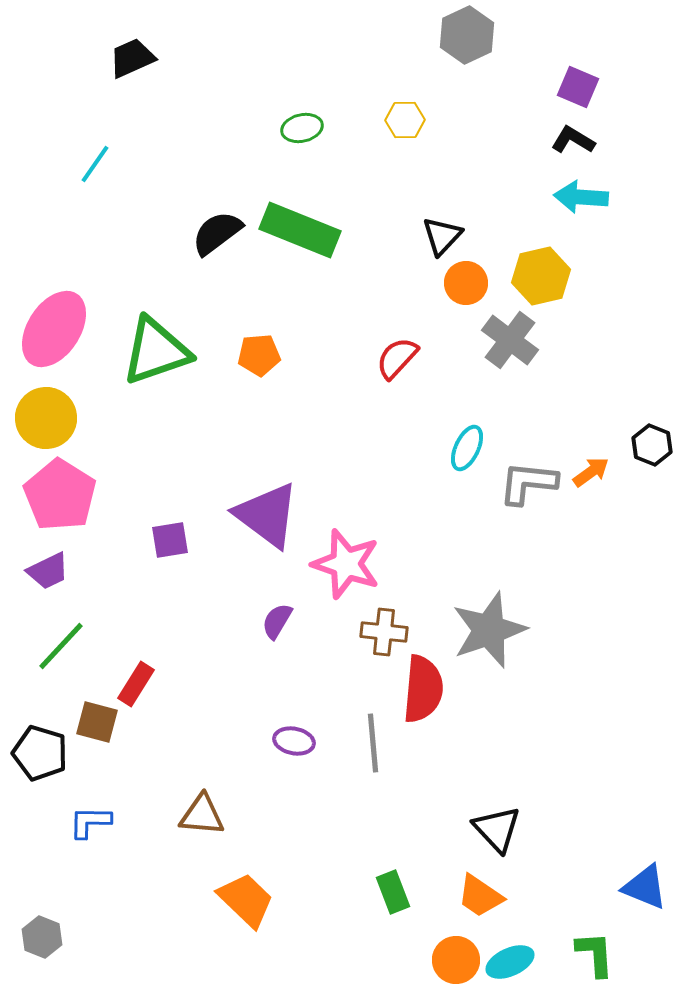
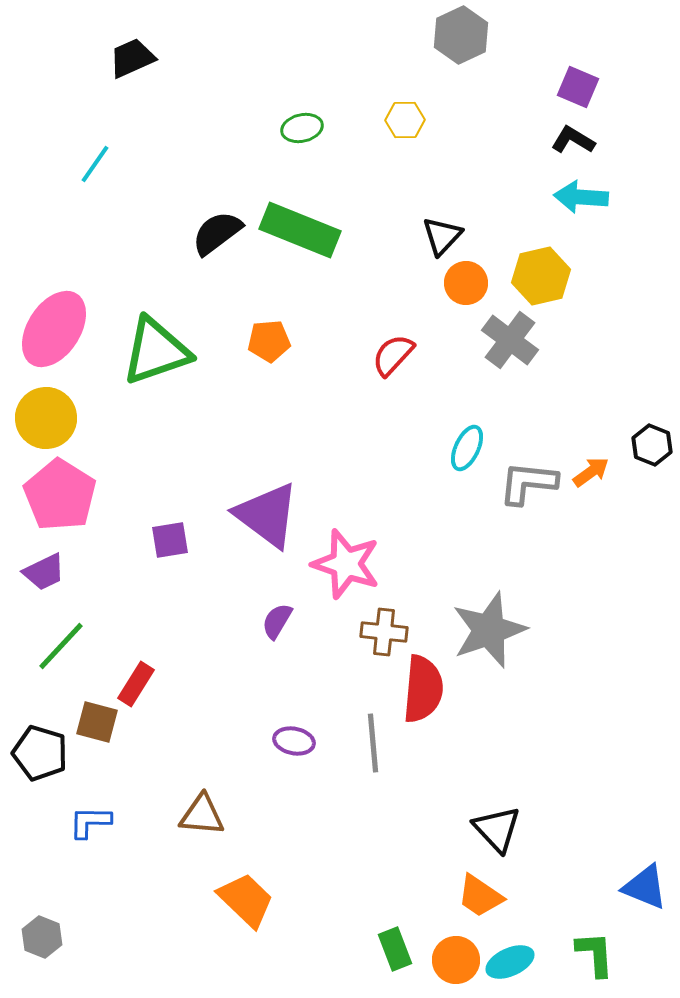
gray hexagon at (467, 35): moved 6 px left
orange pentagon at (259, 355): moved 10 px right, 14 px up
red semicircle at (397, 358): moved 4 px left, 3 px up
purple trapezoid at (48, 571): moved 4 px left, 1 px down
green rectangle at (393, 892): moved 2 px right, 57 px down
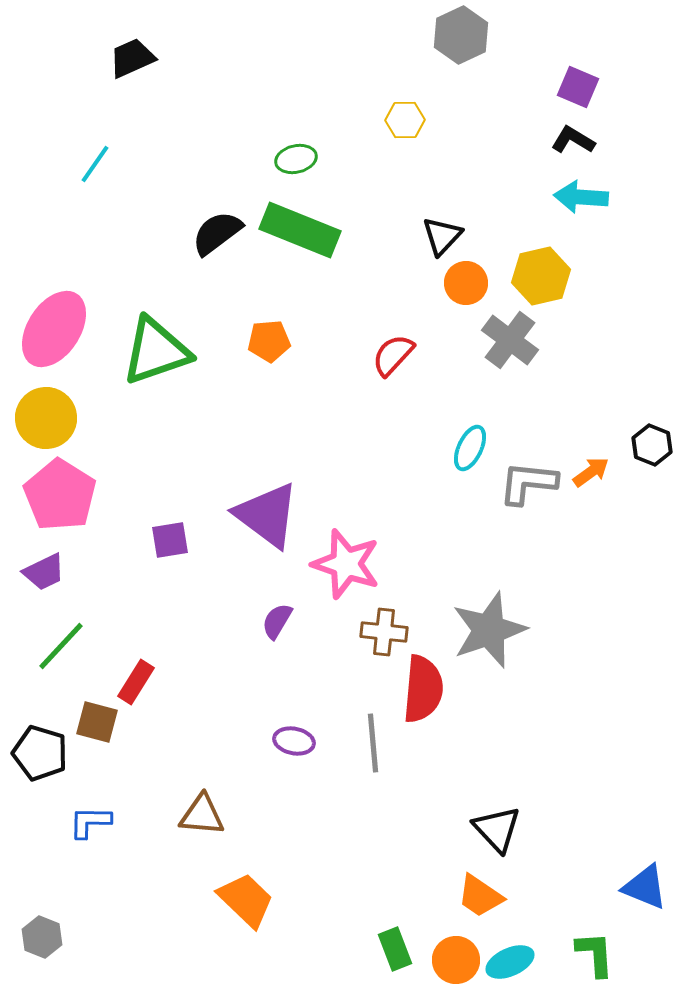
green ellipse at (302, 128): moved 6 px left, 31 px down
cyan ellipse at (467, 448): moved 3 px right
red rectangle at (136, 684): moved 2 px up
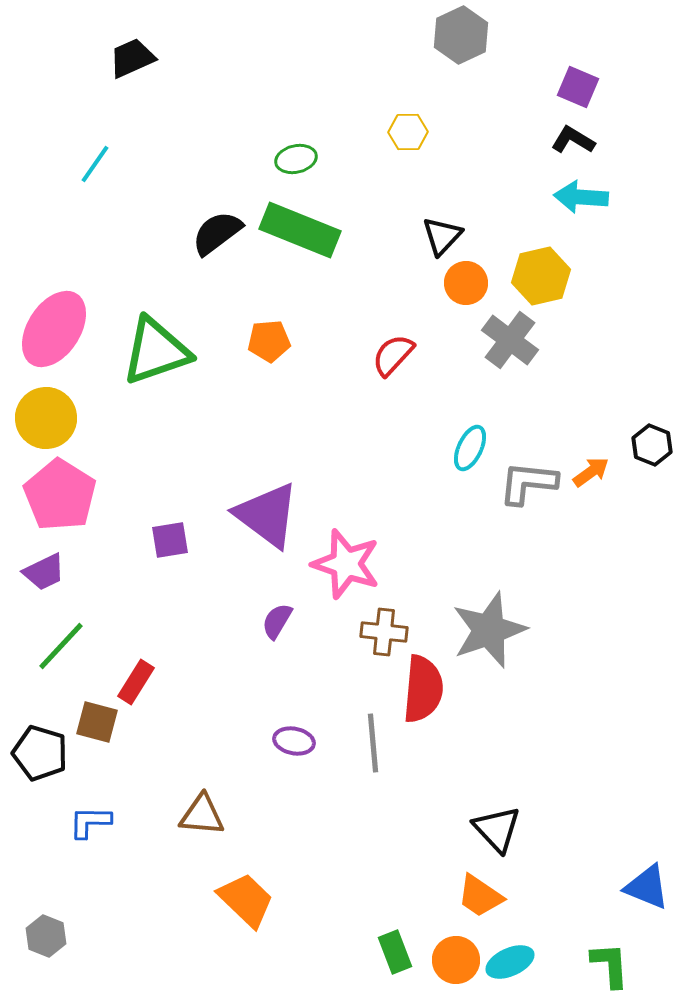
yellow hexagon at (405, 120): moved 3 px right, 12 px down
blue triangle at (645, 887): moved 2 px right
gray hexagon at (42, 937): moved 4 px right, 1 px up
green rectangle at (395, 949): moved 3 px down
green L-shape at (595, 954): moved 15 px right, 11 px down
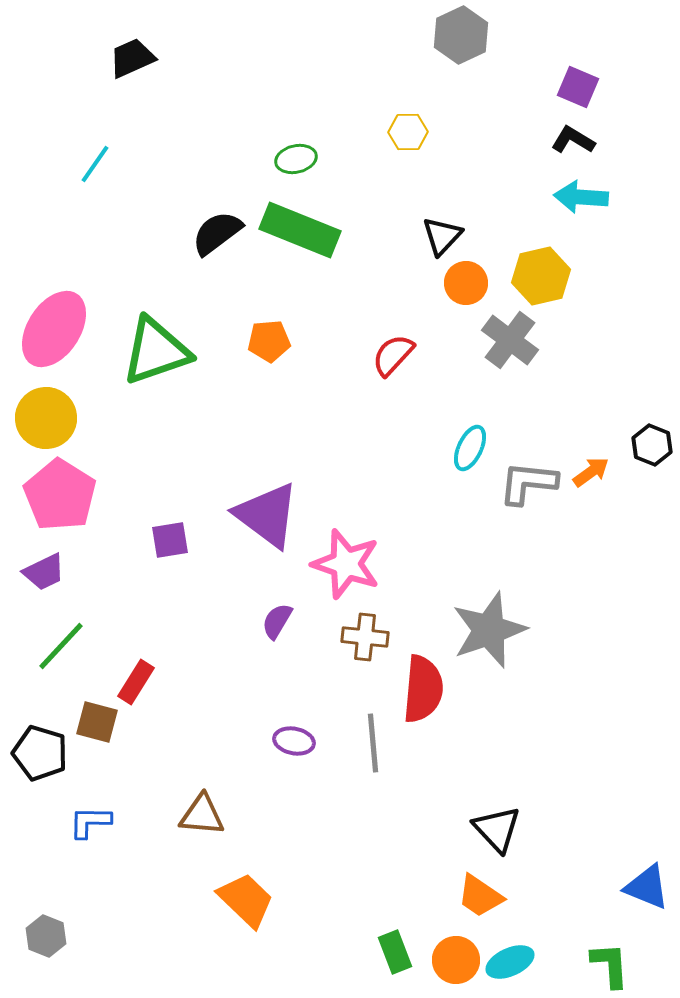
brown cross at (384, 632): moved 19 px left, 5 px down
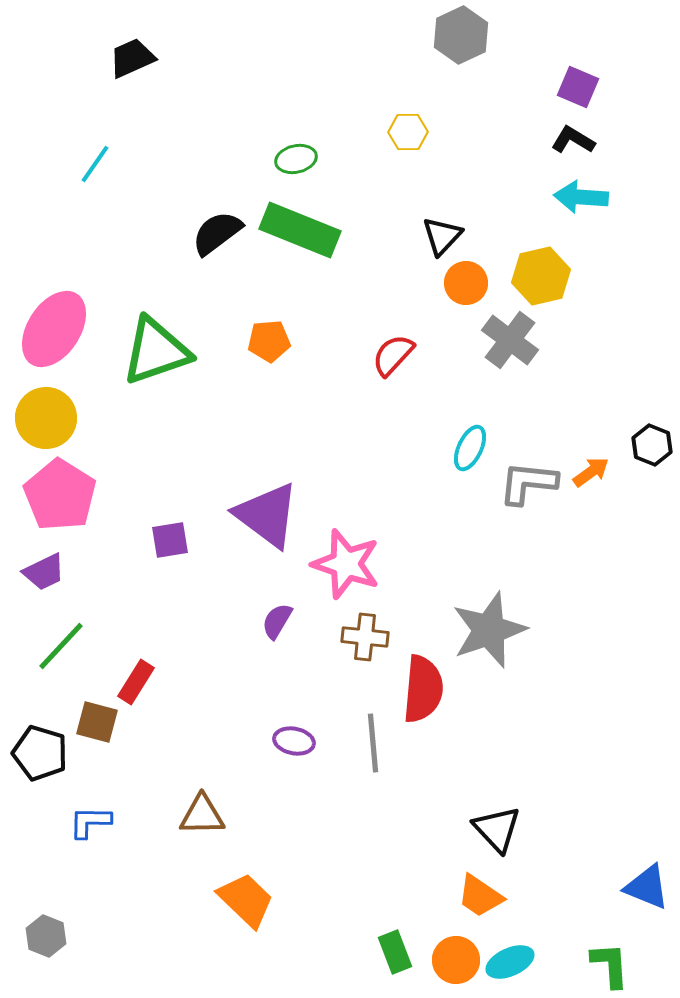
brown triangle at (202, 815): rotated 6 degrees counterclockwise
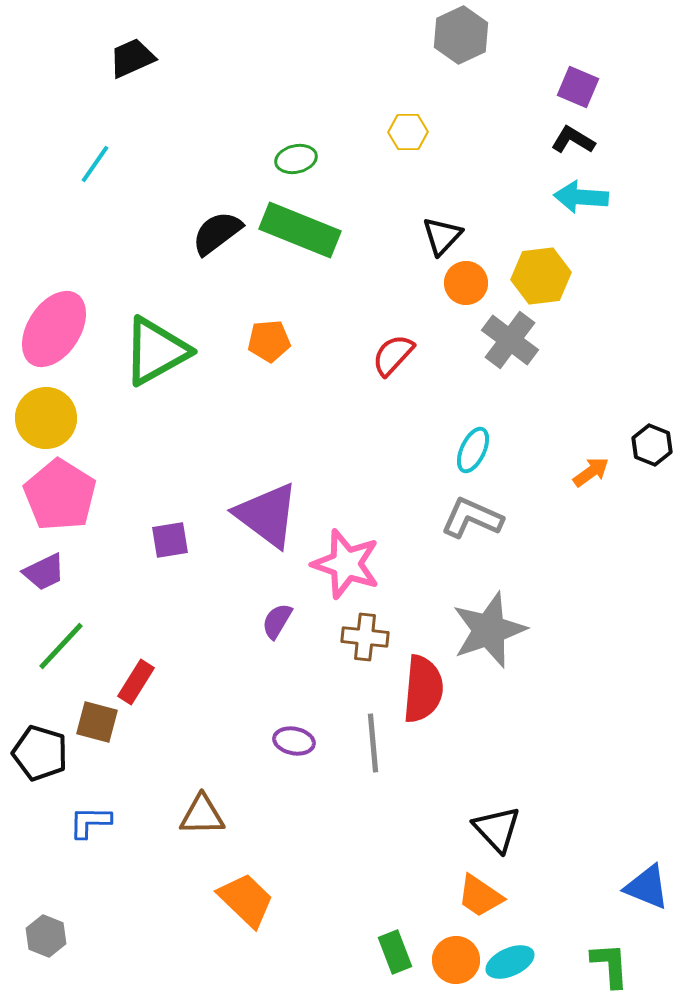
yellow hexagon at (541, 276): rotated 6 degrees clockwise
green triangle at (156, 351): rotated 10 degrees counterclockwise
cyan ellipse at (470, 448): moved 3 px right, 2 px down
gray L-shape at (528, 483): moved 56 px left, 35 px down; rotated 18 degrees clockwise
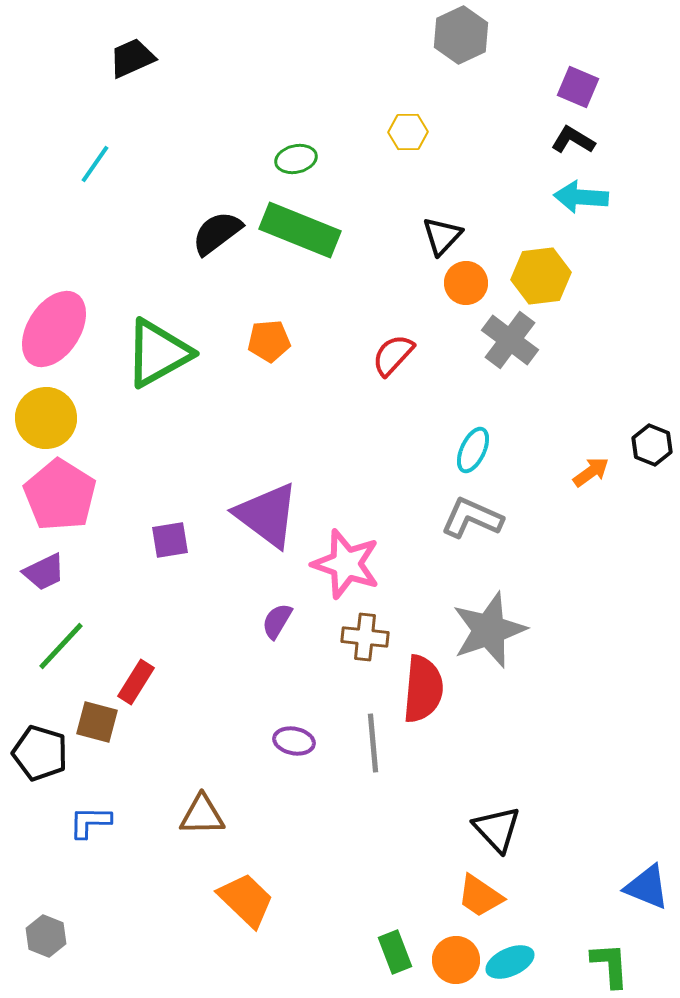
green triangle at (156, 351): moved 2 px right, 2 px down
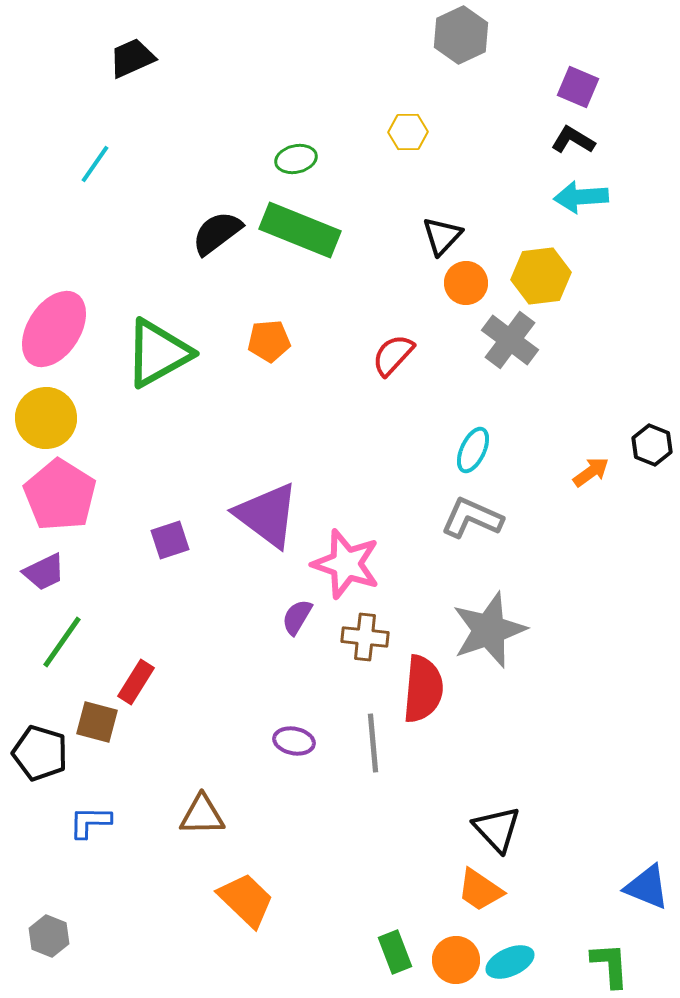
cyan arrow at (581, 197): rotated 8 degrees counterclockwise
purple square at (170, 540): rotated 9 degrees counterclockwise
purple semicircle at (277, 621): moved 20 px right, 4 px up
green line at (61, 646): moved 1 px right, 4 px up; rotated 8 degrees counterclockwise
orange trapezoid at (480, 896): moved 6 px up
gray hexagon at (46, 936): moved 3 px right
